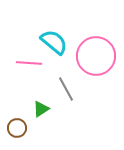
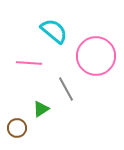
cyan semicircle: moved 11 px up
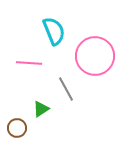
cyan semicircle: rotated 28 degrees clockwise
pink circle: moved 1 px left
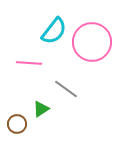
cyan semicircle: rotated 60 degrees clockwise
pink circle: moved 3 px left, 14 px up
gray line: rotated 25 degrees counterclockwise
brown circle: moved 4 px up
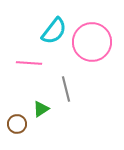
gray line: rotated 40 degrees clockwise
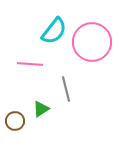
pink line: moved 1 px right, 1 px down
brown circle: moved 2 px left, 3 px up
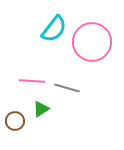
cyan semicircle: moved 2 px up
pink line: moved 2 px right, 17 px down
gray line: moved 1 px right, 1 px up; rotated 60 degrees counterclockwise
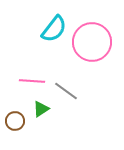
gray line: moved 1 px left, 3 px down; rotated 20 degrees clockwise
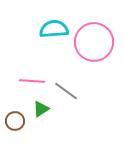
cyan semicircle: rotated 132 degrees counterclockwise
pink circle: moved 2 px right
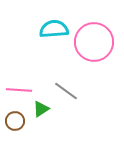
pink line: moved 13 px left, 9 px down
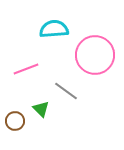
pink circle: moved 1 px right, 13 px down
pink line: moved 7 px right, 21 px up; rotated 25 degrees counterclockwise
green triangle: rotated 42 degrees counterclockwise
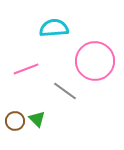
cyan semicircle: moved 1 px up
pink circle: moved 6 px down
gray line: moved 1 px left
green triangle: moved 4 px left, 10 px down
